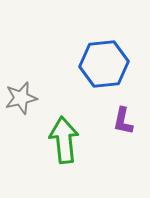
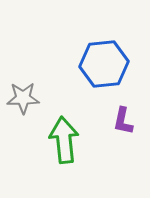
gray star: moved 2 px right; rotated 12 degrees clockwise
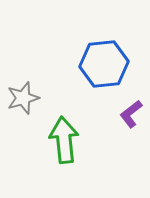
gray star: rotated 16 degrees counterclockwise
purple L-shape: moved 8 px right, 7 px up; rotated 40 degrees clockwise
